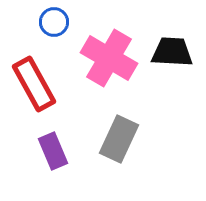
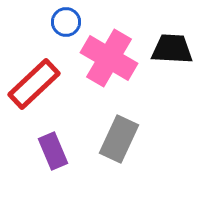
blue circle: moved 12 px right
black trapezoid: moved 3 px up
red rectangle: rotated 76 degrees clockwise
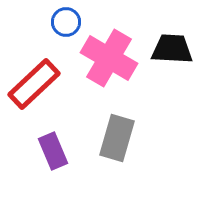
gray rectangle: moved 2 px left, 1 px up; rotated 9 degrees counterclockwise
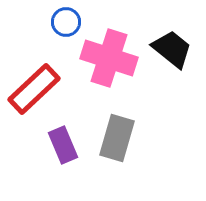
black trapezoid: rotated 36 degrees clockwise
pink cross: rotated 12 degrees counterclockwise
red rectangle: moved 5 px down
purple rectangle: moved 10 px right, 6 px up
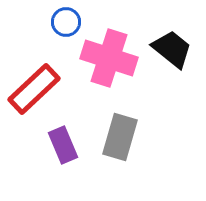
gray rectangle: moved 3 px right, 1 px up
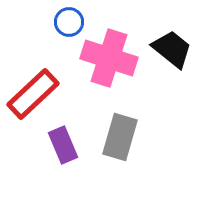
blue circle: moved 3 px right
red rectangle: moved 1 px left, 5 px down
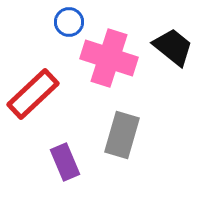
black trapezoid: moved 1 px right, 2 px up
gray rectangle: moved 2 px right, 2 px up
purple rectangle: moved 2 px right, 17 px down
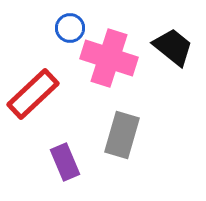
blue circle: moved 1 px right, 6 px down
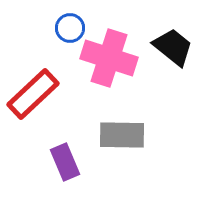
gray rectangle: rotated 75 degrees clockwise
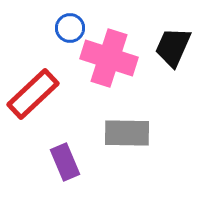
black trapezoid: rotated 105 degrees counterclockwise
gray rectangle: moved 5 px right, 2 px up
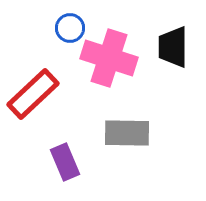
black trapezoid: rotated 24 degrees counterclockwise
